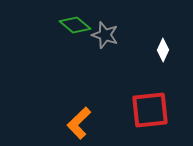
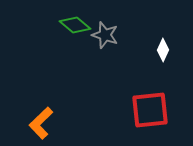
orange L-shape: moved 38 px left
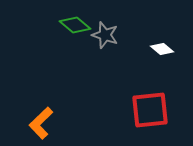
white diamond: moved 1 px left, 1 px up; rotated 75 degrees counterclockwise
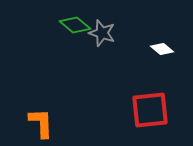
gray star: moved 3 px left, 2 px up
orange L-shape: rotated 132 degrees clockwise
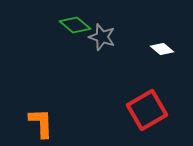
gray star: moved 4 px down
red square: moved 3 px left; rotated 24 degrees counterclockwise
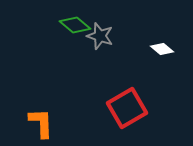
gray star: moved 2 px left, 1 px up
red square: moved 20 px left, 2 px up
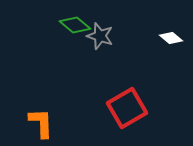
white diamond: moved 9 px right, 11 px up
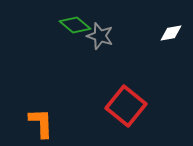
white diamond: moved 5 px up; rotated 50 degrees counterclockwise
red square: moved 1 px left, 2 px up; rotated 21 degrees counterclockwise
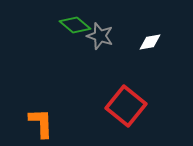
white diamond: moved 21 px left, 9 px down
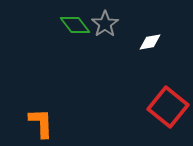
green diamond: rotated 12 degrees clockwise
gray star: moved 5 px right, 12 px up; rotated 20 degrees clockwise
red square: moved 42 px right, 1 px down
